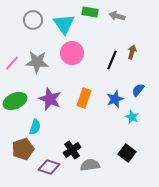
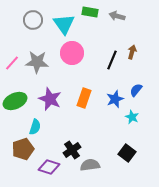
blue semicircle: moved 2 px left
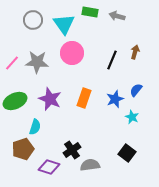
brown arrow: moved 3 px right
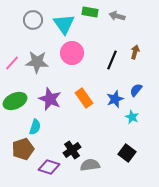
orange rectangle: rotated 54 degrees counterclockwise
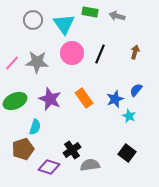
black line: moved 12 px left, 6 px up
cyan star: moved 3 px left, 1 px up
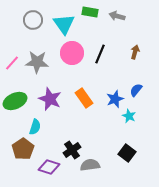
brown pentagon: rotated 15 degrees counterclockwise
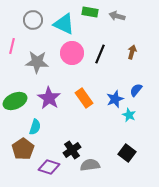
cyan triangle: rotated 30 degrees counterclockwise
brown arrow: moved 3 px left
pink line: moved 17 px up; rotated 28 degrees counterclockwise
purple star: moved 1 px left, 1 px up; rotated 10 degrees clockwise
cyan star: moved 1 px up
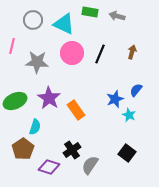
orange rectangle: moved 8 px left, 12 px down
gray semicircle: rotated 48 degrees counterclockwise
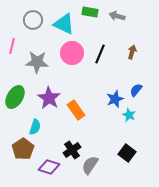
green ellipse: moved 4 px up; rotated 35 degrees counterclockwise
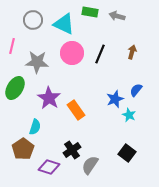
green ellipse: moved 9 px up
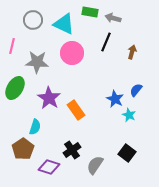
gray arrow: moved 4 px left, 2 px down
black line: moved 6 px right, 12 px up
blue star: rotated 24 degrees counterclockwise
gray semicircle: moved 5 px right
